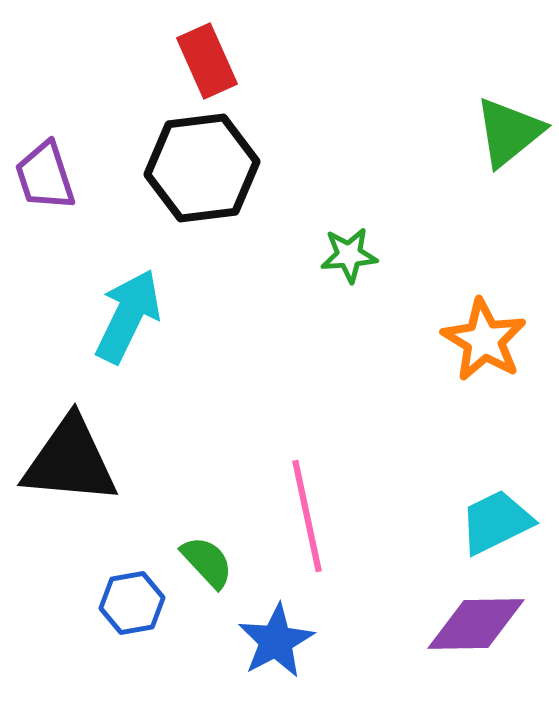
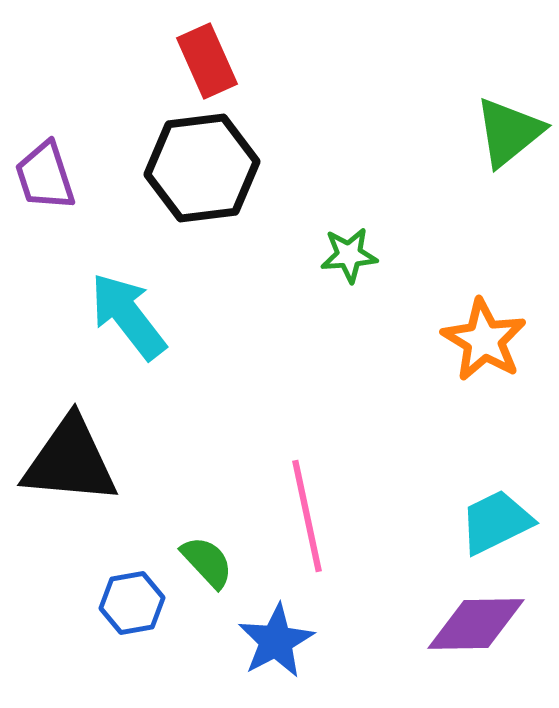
cyan arrow: rotated 64 degrees counterclockwise
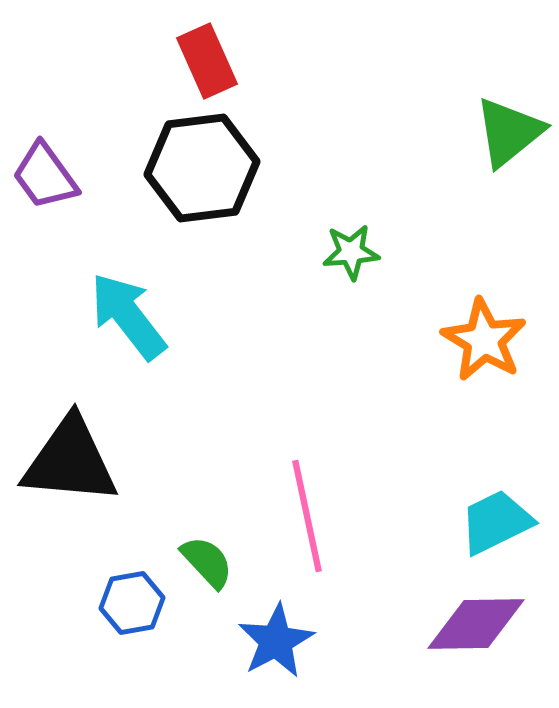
purple trapezoid: rotated 18 degrees counterclockwise
green star: moved 2 px right, 3 px up
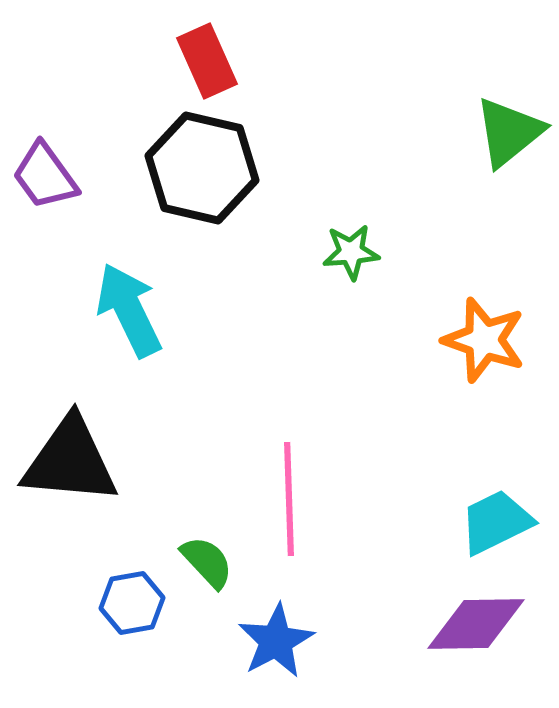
black hexagon: rotated 20 degrees clockwise
cyan arrow: moved 1 px right, 6 px up; rotated 12 degrees clockwise
orange star: rotated 12 degrees counterclockwise
pink line: moved 18 px left, 17 px up; rotated 10 degrees clockwise
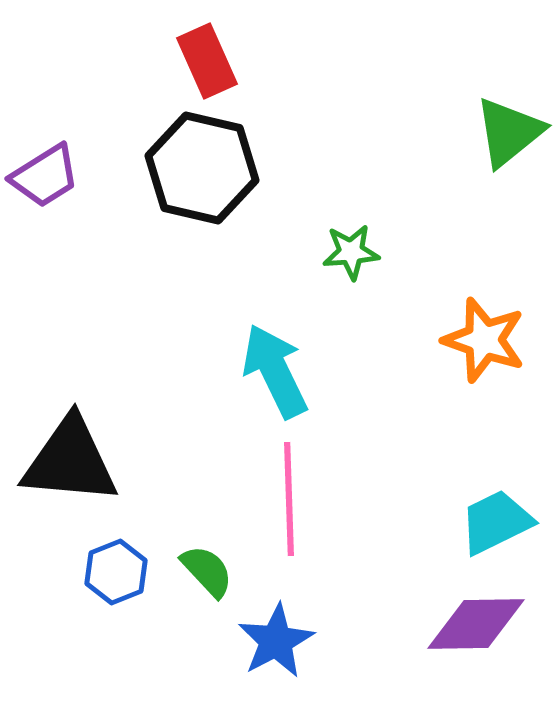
purple trapezoid: rotated 86 degrees counterclockwise
cyan arrow: moved 146 px right, 61 px down
green semicircle: moved 9 px down
blue hexagon: moved 16 px left, 31 px up; rotated 12 degrees counterclockwise
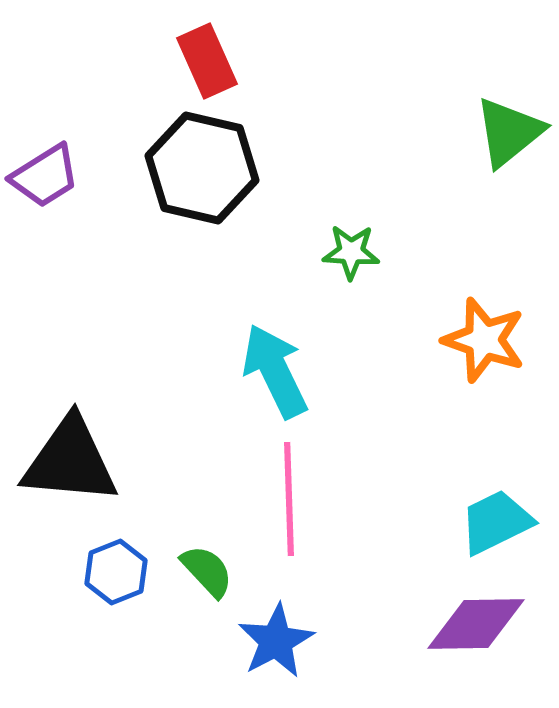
green star: rotated 8 degrees clockwise
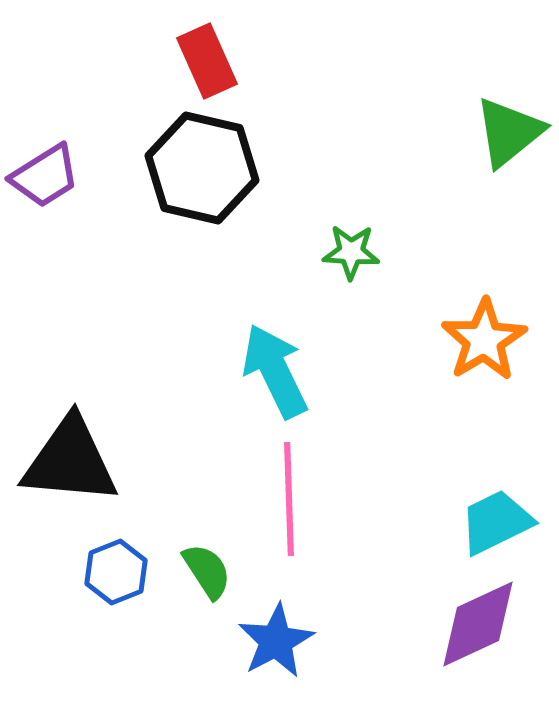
orange star: rotated 22 degrees clockwise
green semicircle: rotated 10 degrees clockwise
purple diamond: moved 2 px right; rotated 24 degrees counterclockwise
